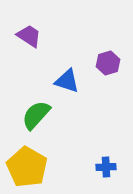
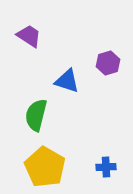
green semicircle: rotated 28 degrees counterclockwise
yellow pentagon: moved 18 px right
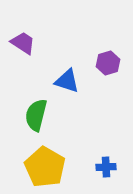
purple trapezoid: moved 6 px left, 7 px down
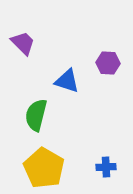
purple trapezoid: rotated 12 degrees clockwise
purple hexagon: rotated 20 degrees clockwise
yellow pentagon: moved 1 px left, 1 px down
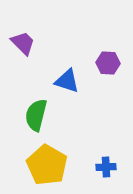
yellow pentagon: moved 3 px right, 3 px up
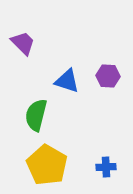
purple hexagon: moved 13 px down
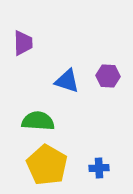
purple trapezoid: rotated 44 degrees clockwise
green semicircle: moved 2 px right, 6 px down; rotated 80 degrees clockwise
blue cross: moved 7 px left, 1 px down
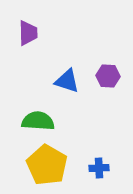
purple trapezoid: moved 5 px right, 10 px up
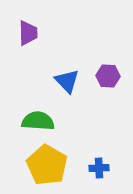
blue triangle: rotated 28 degrees clockwise
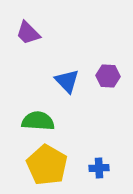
purple trapezoid: rotated 136 degrees clockwise
